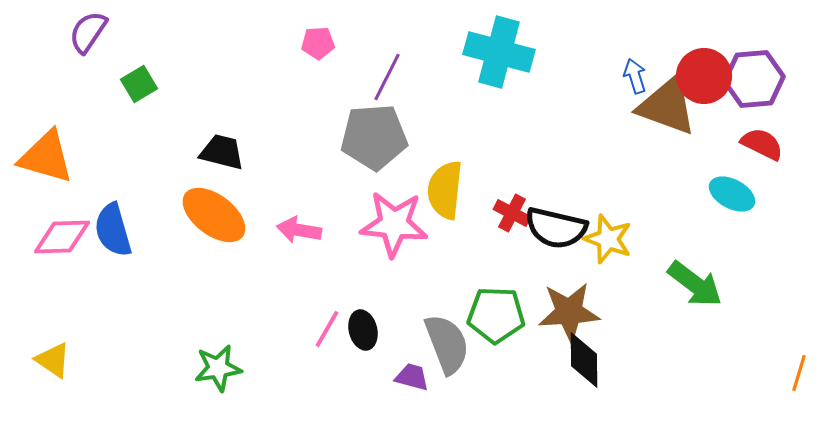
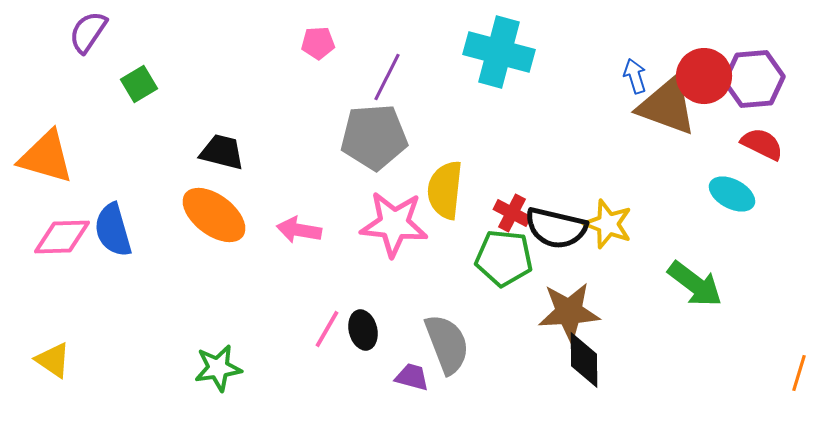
yellow star: moved 15 px up
green pentagon: moved 8 px right, 57 px up; rotated 4 degrees clockwise
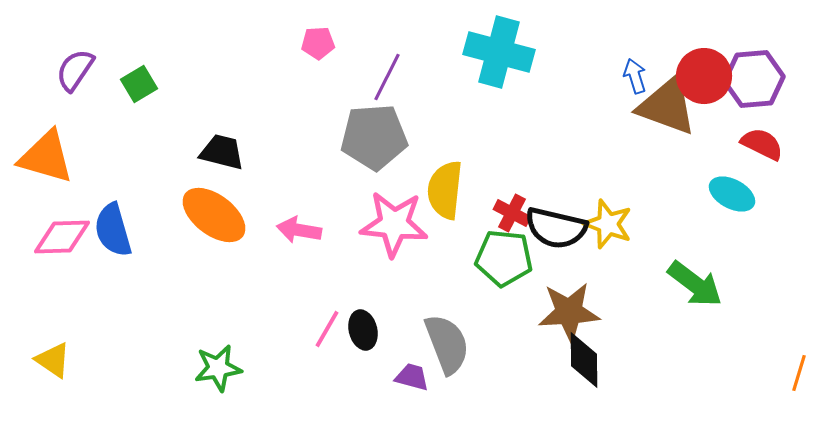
purple semicircle: moved 13 px left, 38 px down
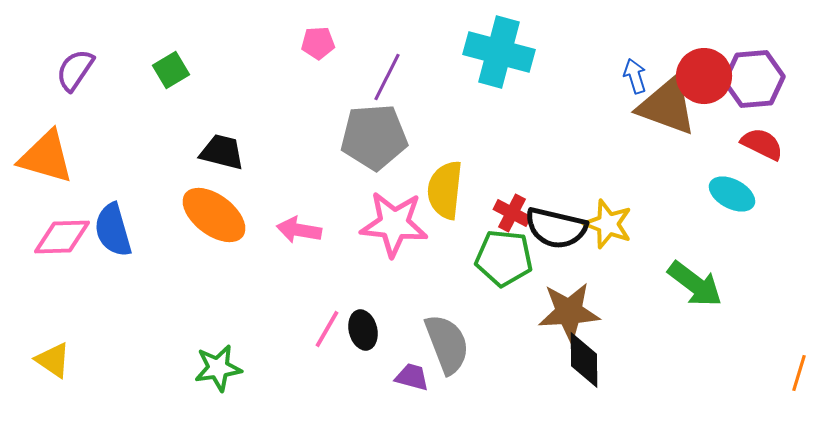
green square: moved 32 px right, 14 px up
